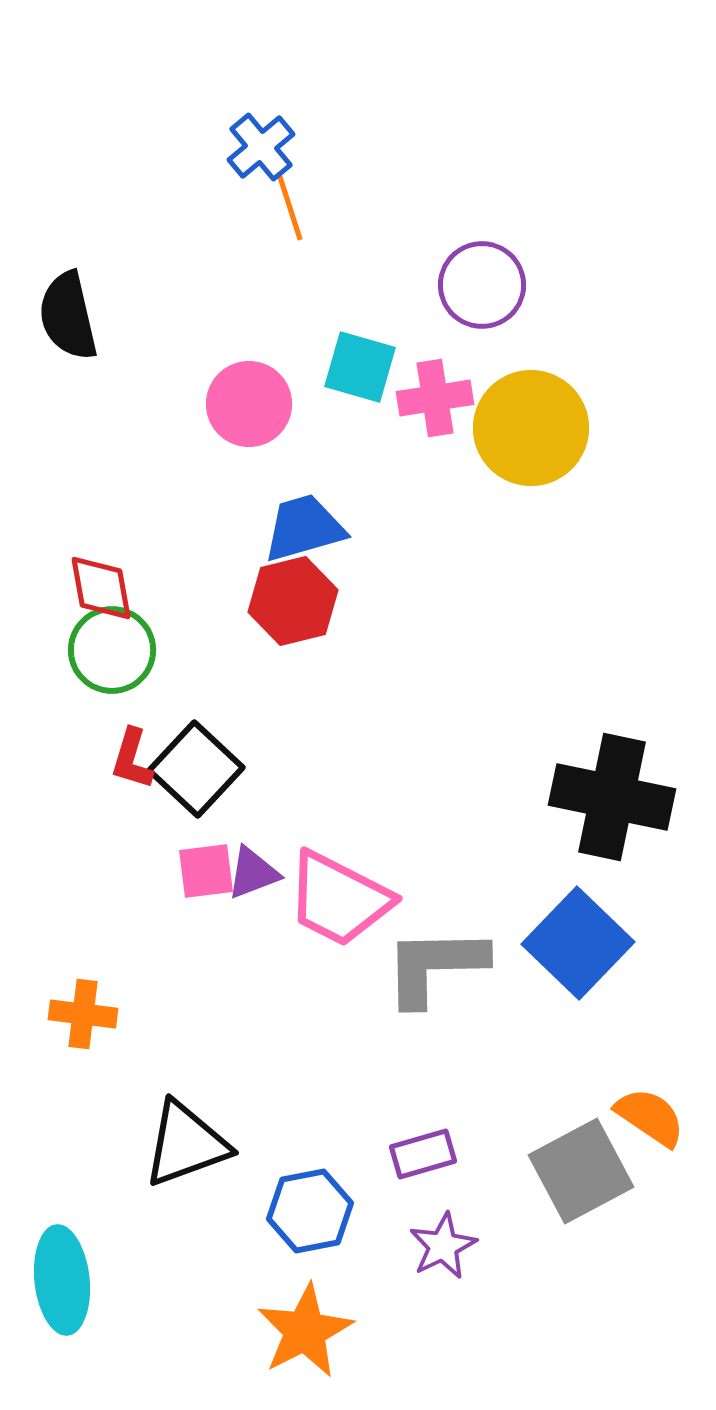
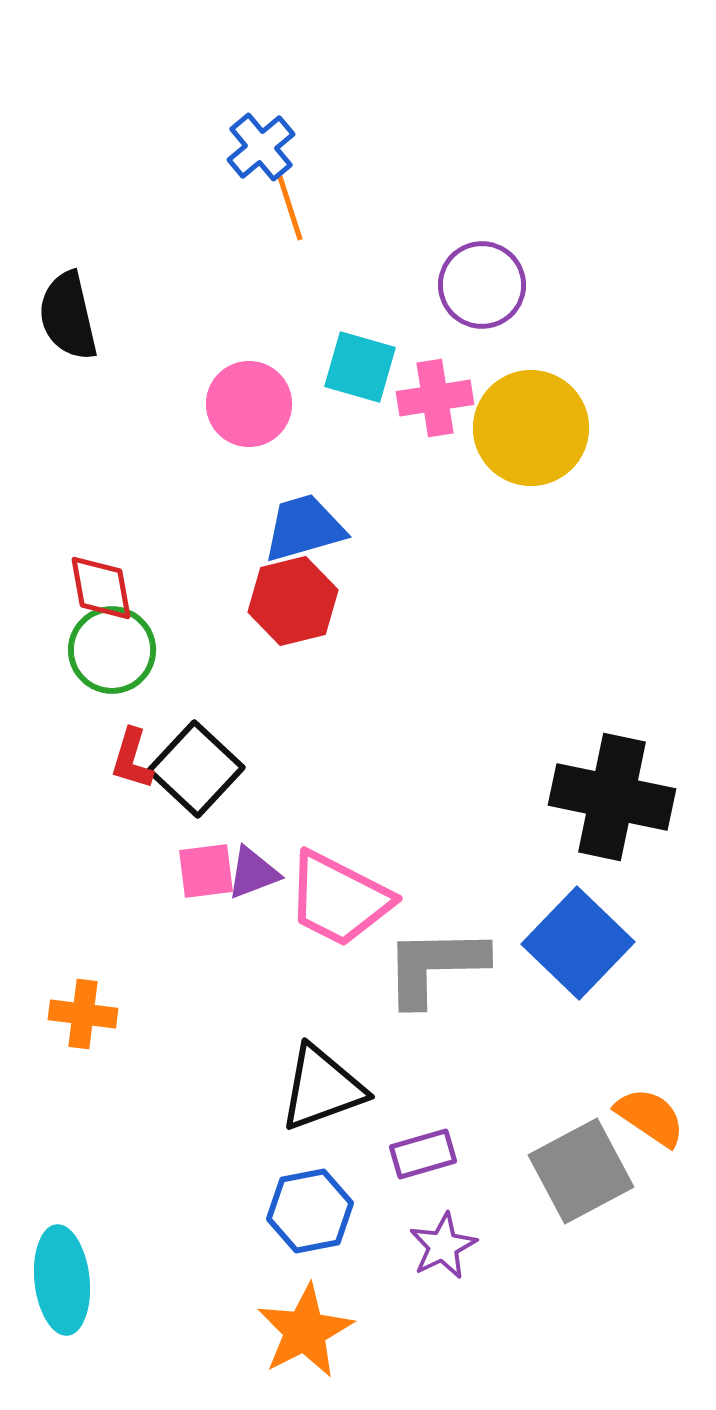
black triangle: moved 136 px right, 56 px up
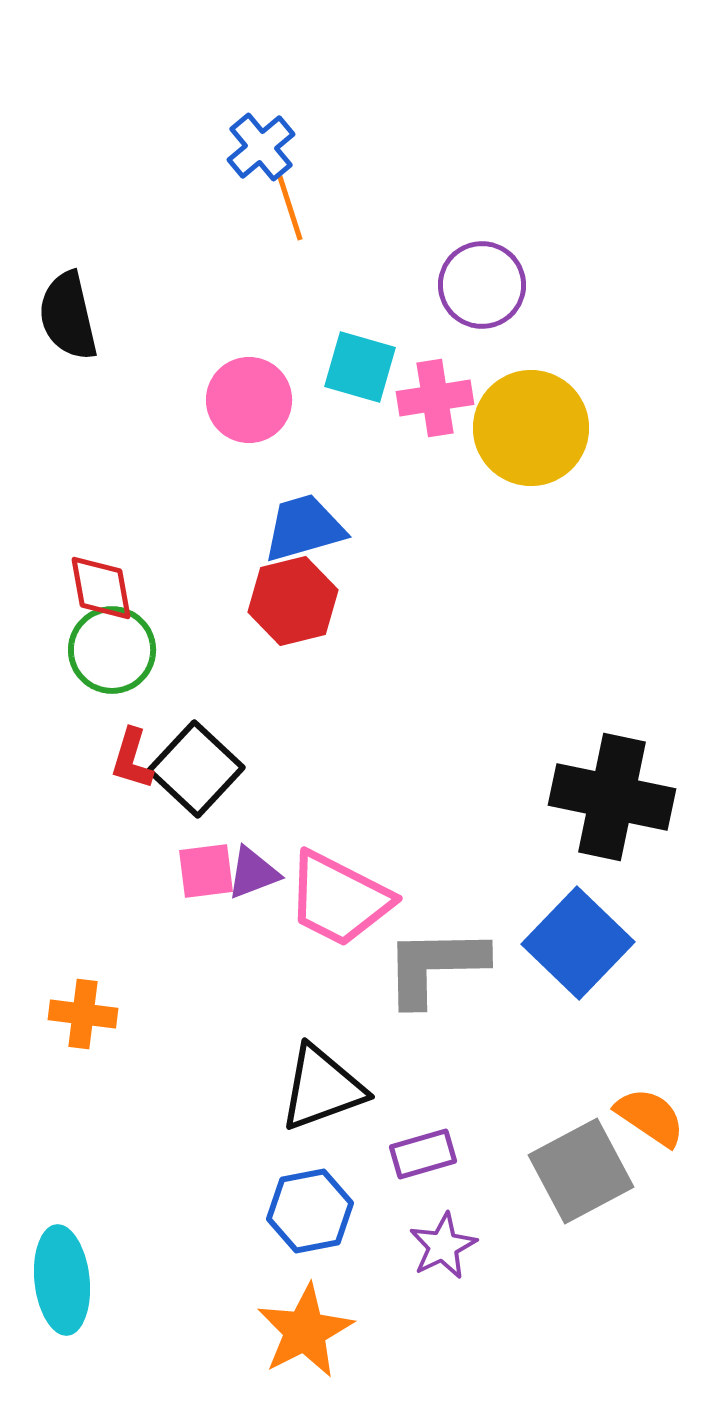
pink circle: moved 4 px up
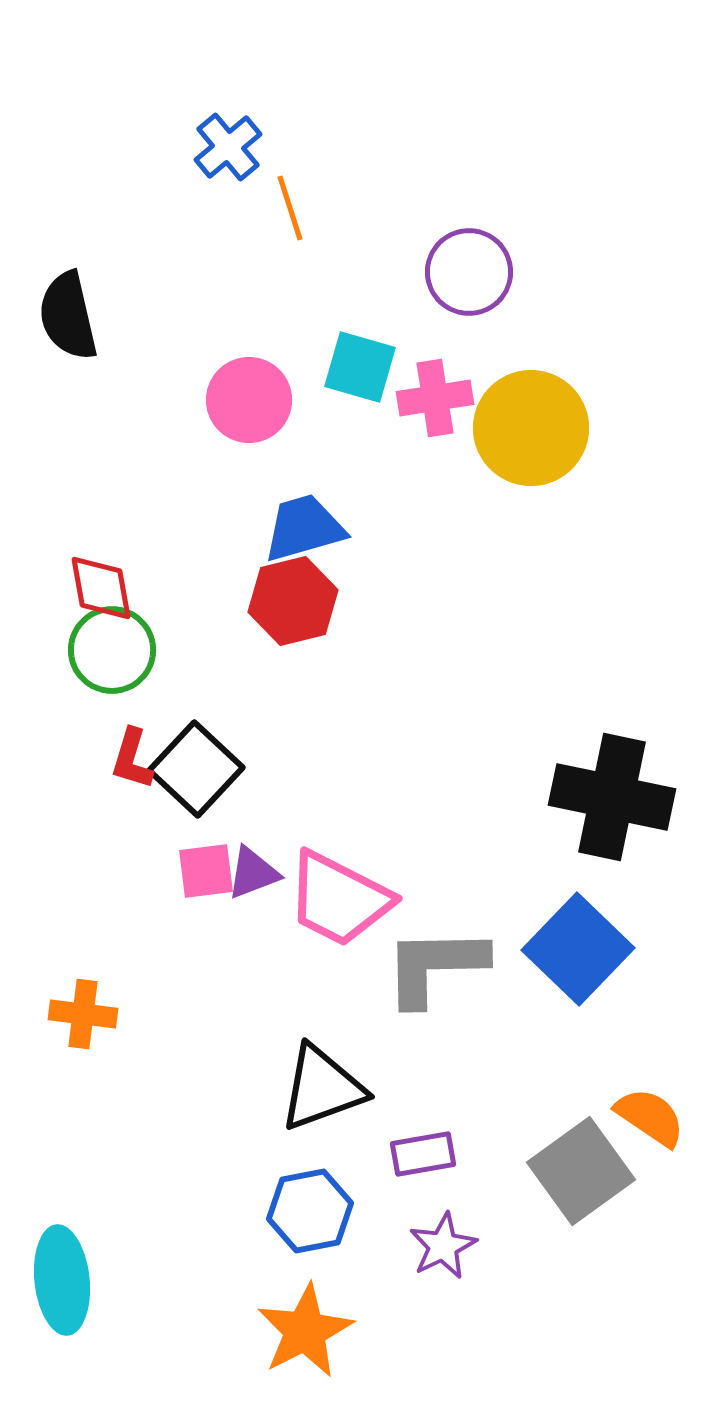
blue cross: moved 33 px left
purple circle: moved 13 px left, 13 px up
blue square: moved 6 px down
purple rectangle: rotated 6 degrees clockwise
gray square: rotated 8 degrees counterclockwise
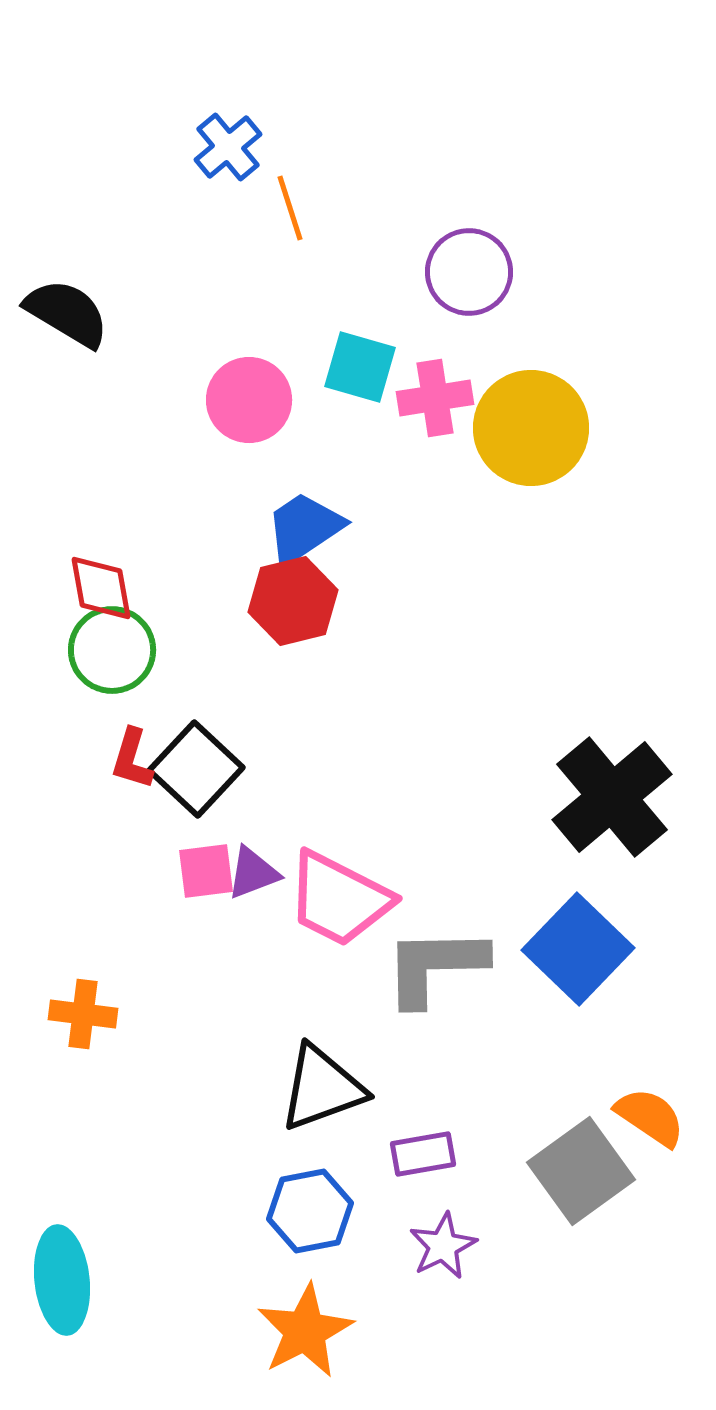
black semicircle: moved 1 px left, 3 px up; rotated 134 degrees clockwise
blue trapezoid: rotated 18 degrees counterclockwise
black cross: rotated 38 degrees clockwise
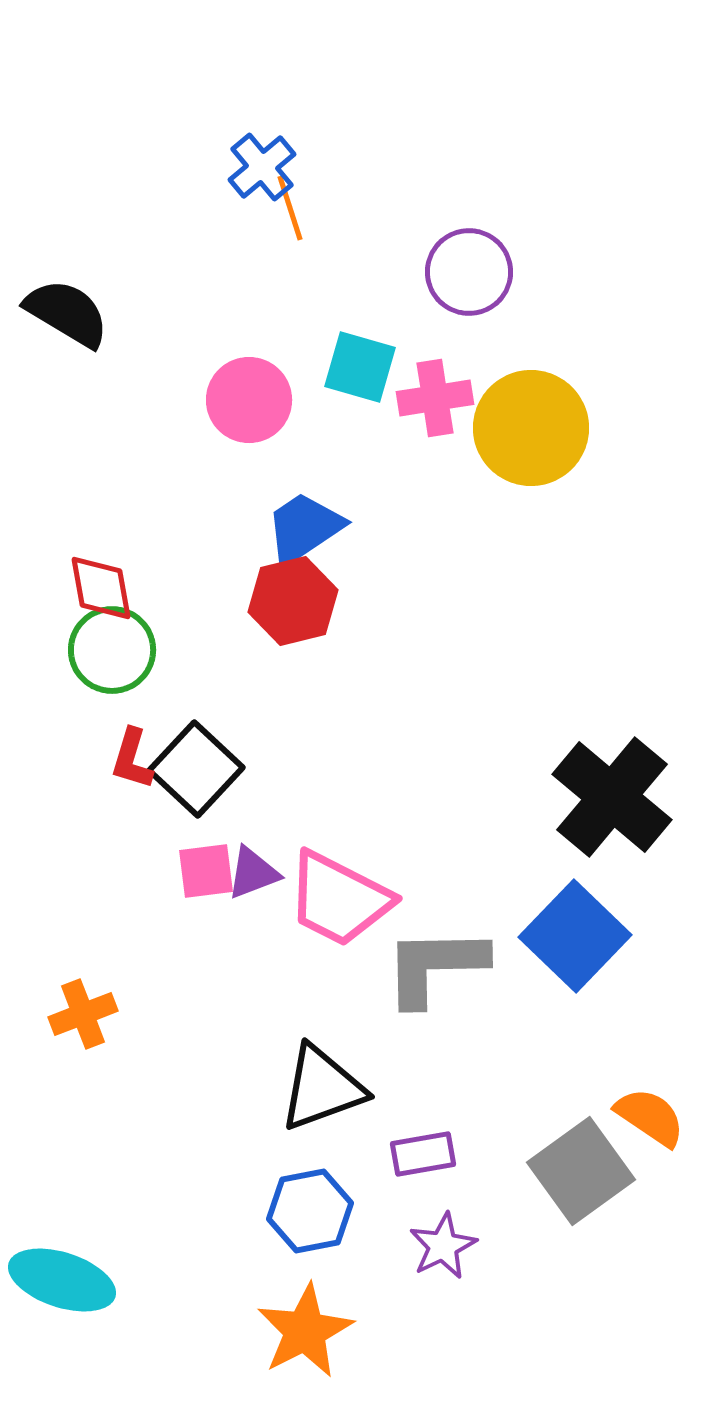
blue cross: moved 34 px right, 20 px down
black cross: rotated 10 degrees counterclockwise
blue square: moved 3 px left, 13 px up
orange cross: rotated 28 degrees counterclockwise
cyan ellipse: rotated 66 degrees counterclockwise
